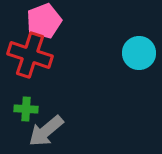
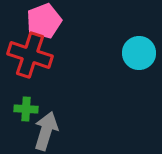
gray arrow: rotated 147 degrees clockwise
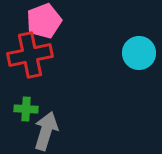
red cross: rotated 30 degrees counterclockwise
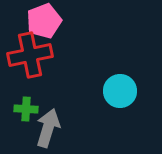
cyan circle: moved 19 px left, 38 px down
gray arrow: moved 2 px right, 3 px up
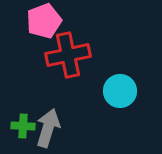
red cross: moved 38 px right
green cross: moved 3 px left, 17 px down
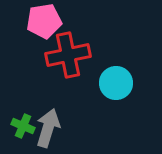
pink pentagon: rotated 12 degrees clockwise
cyan circle: moved 4 px left, 8 px up
green cross: rotated 20 degrees clockwise
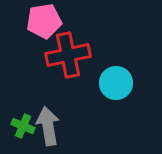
gray arrow: moved 2 px up; rotated 27 degrees counterclockwise
